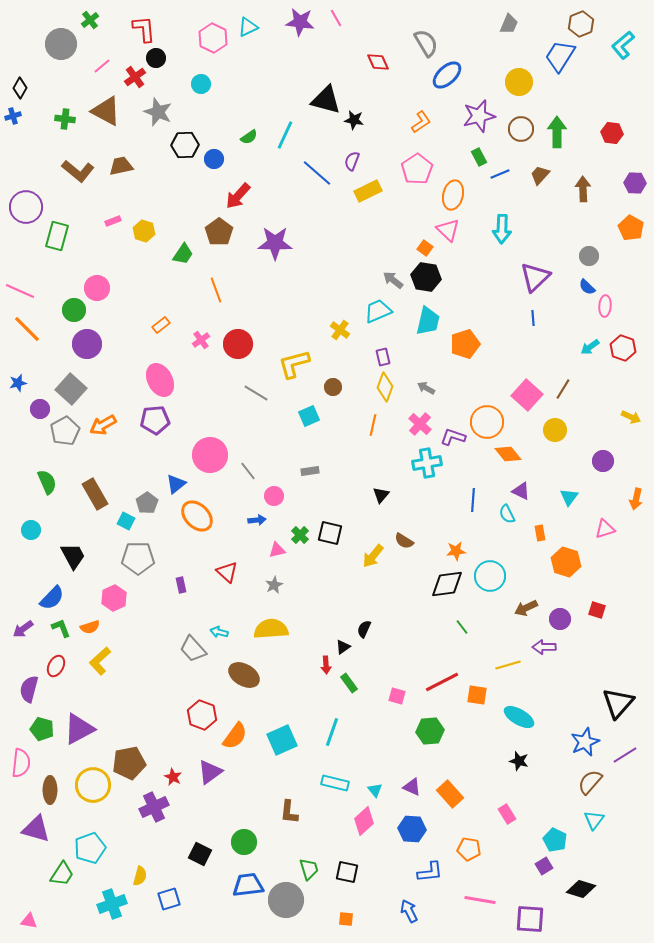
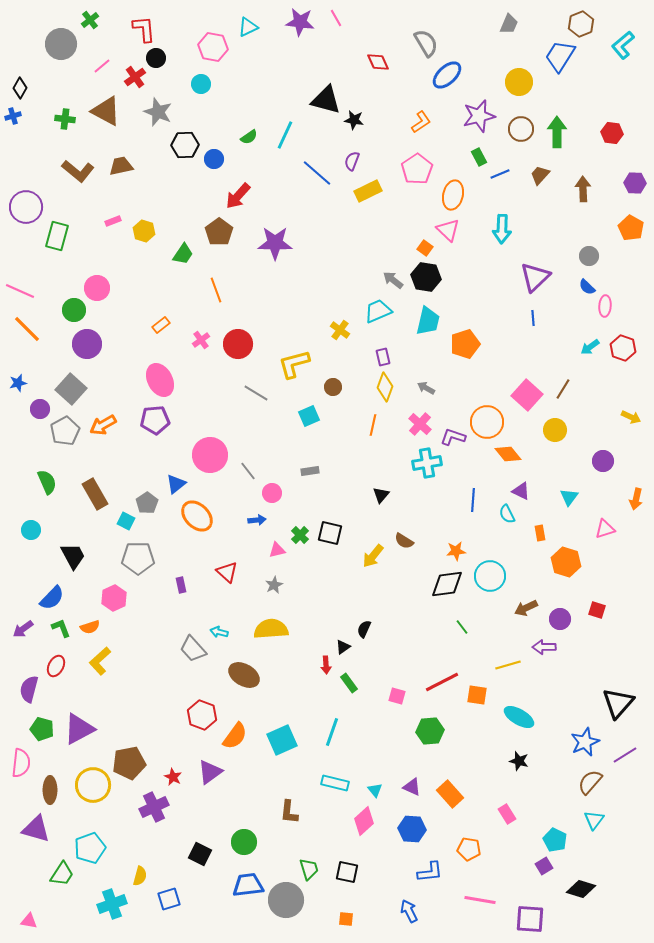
pink hexagon at (213, 38): moved 9 px down; rotated 16 degrees counterclockwise
pink circle at (274, 496): moved 2 px left, 3 px up
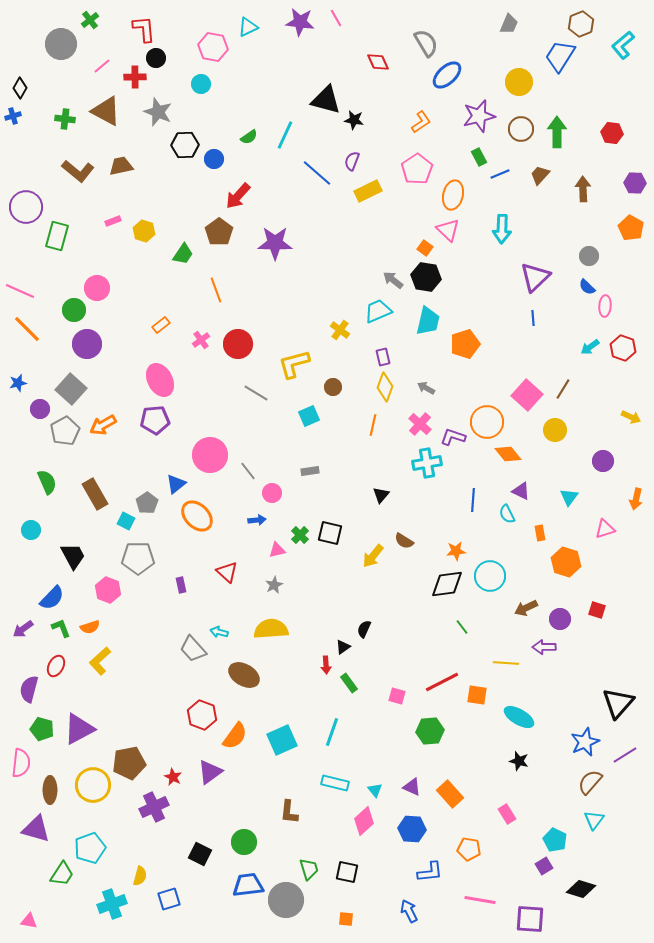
red cross at (135, 77): rotated 35 degrees clockwise
pink hexagon at (114, 598): moved 6 px left, 8 px up; rotated 15 degrees counterclockwise
yellow line at (508, 665): moved 2 px left, 2 px up; rotated 20 degrees clockwise
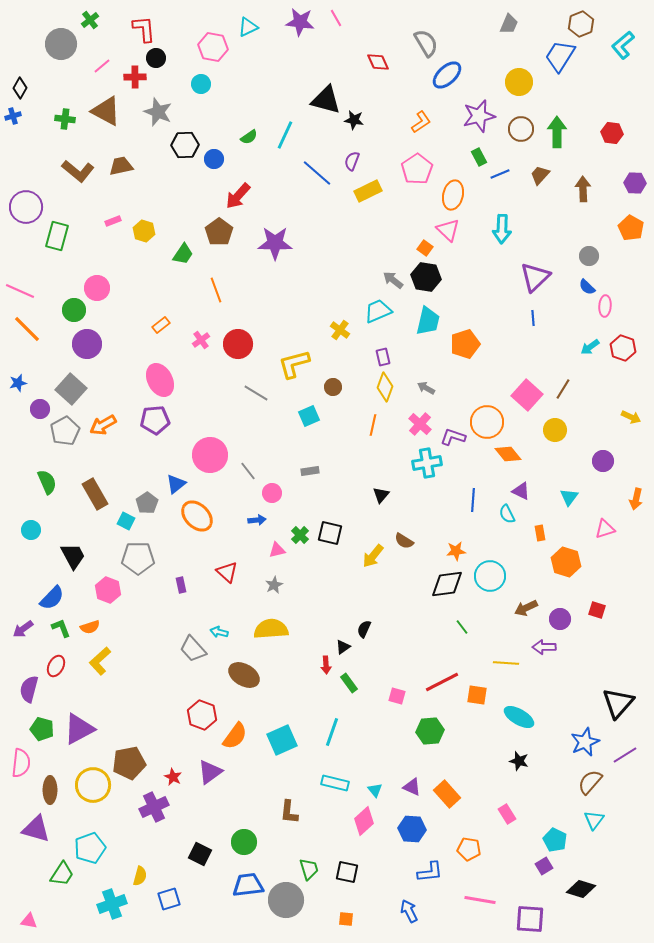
orange rectangle at (450, 794): moved 3 px left
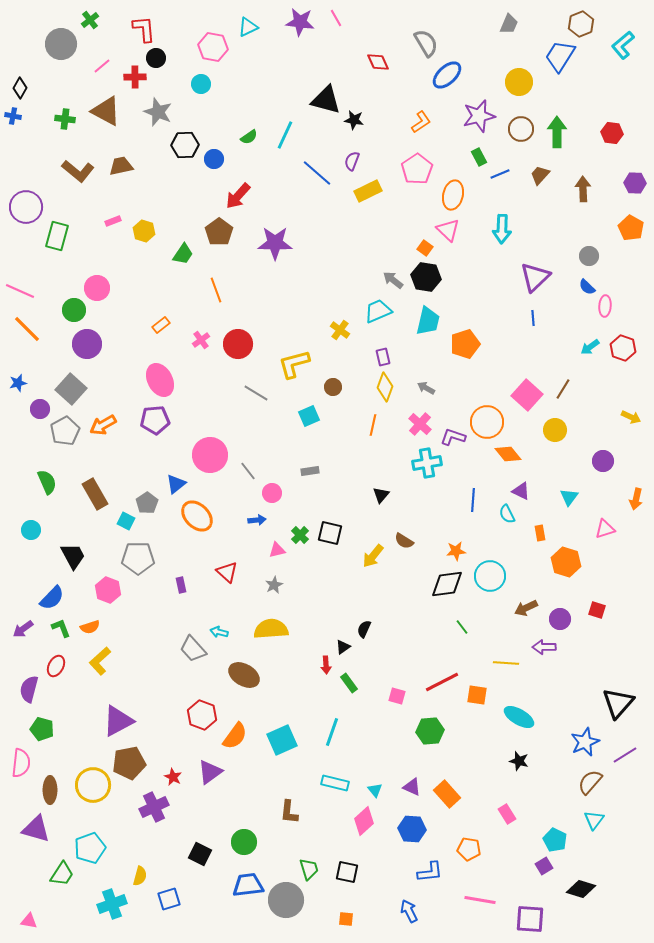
blue cross at (13, 116): rotated 28 degrees clockwise
purple triangle at (79, 729): moved 39 px right, 8 px up
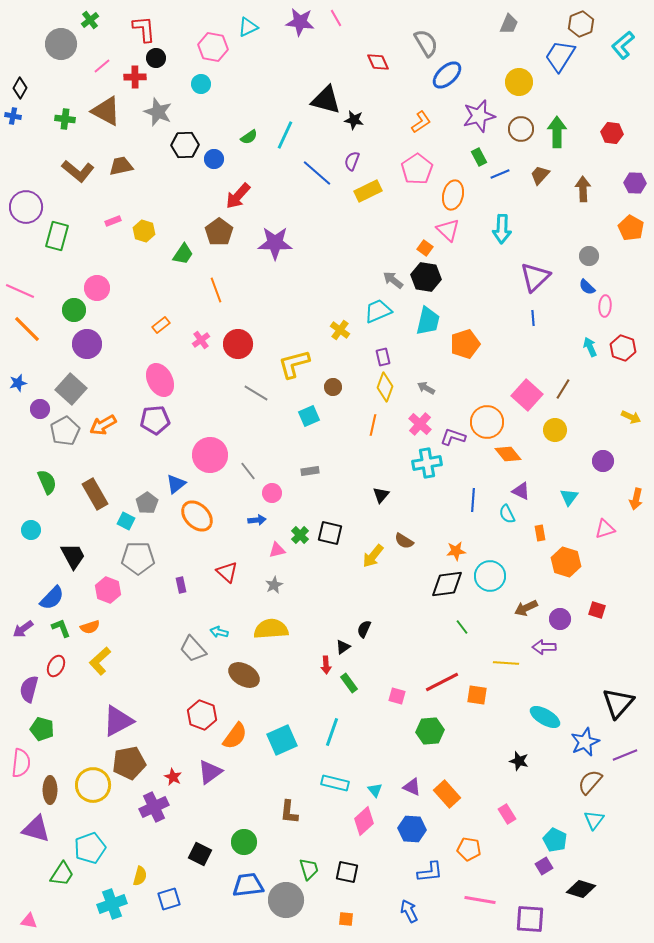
cyan arrow at (590, 347): rotated 102 degrees clockwise
cyan ellipse at (519, 717): moved 26 px right
purple line at (625, 755): rotated 10 degrees clockwise
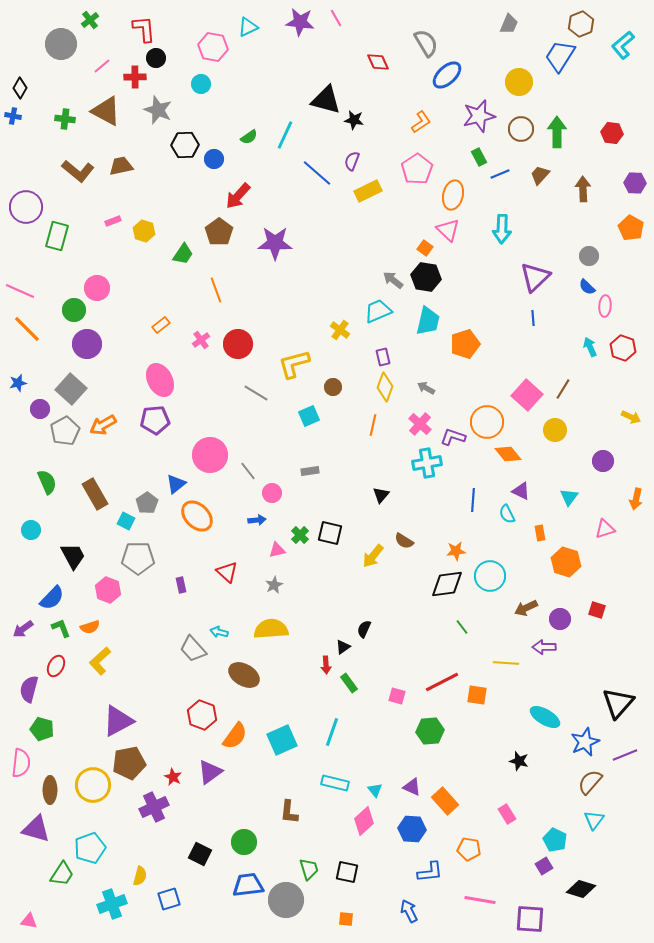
gray star at (158, 112): moved 2 px up
orange rectangle at (447, 794): moved 2 px left, 7 px down
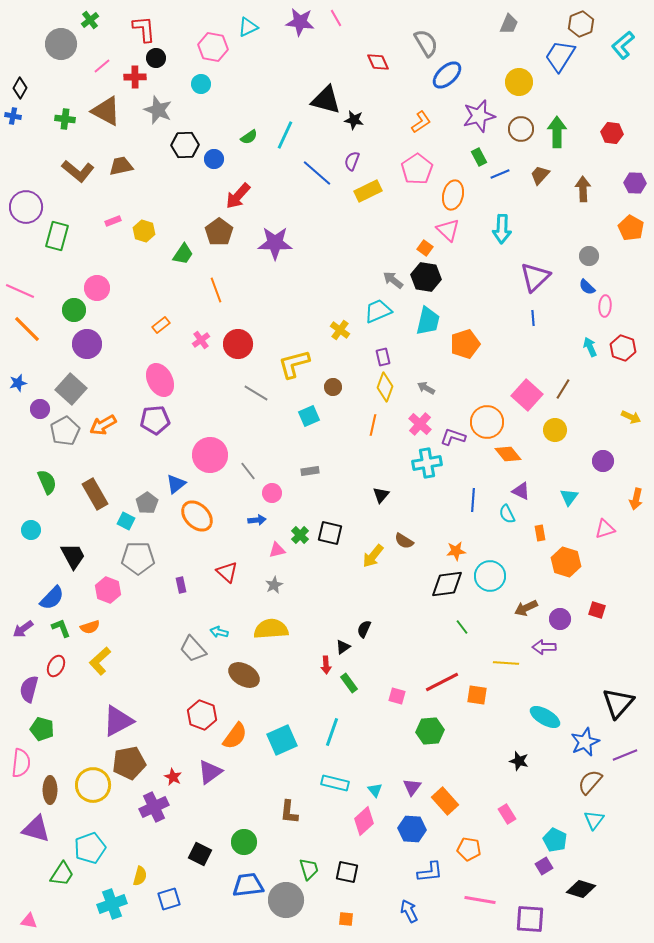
purple triangle at (412, 787): rotated 42 degrees clockwise
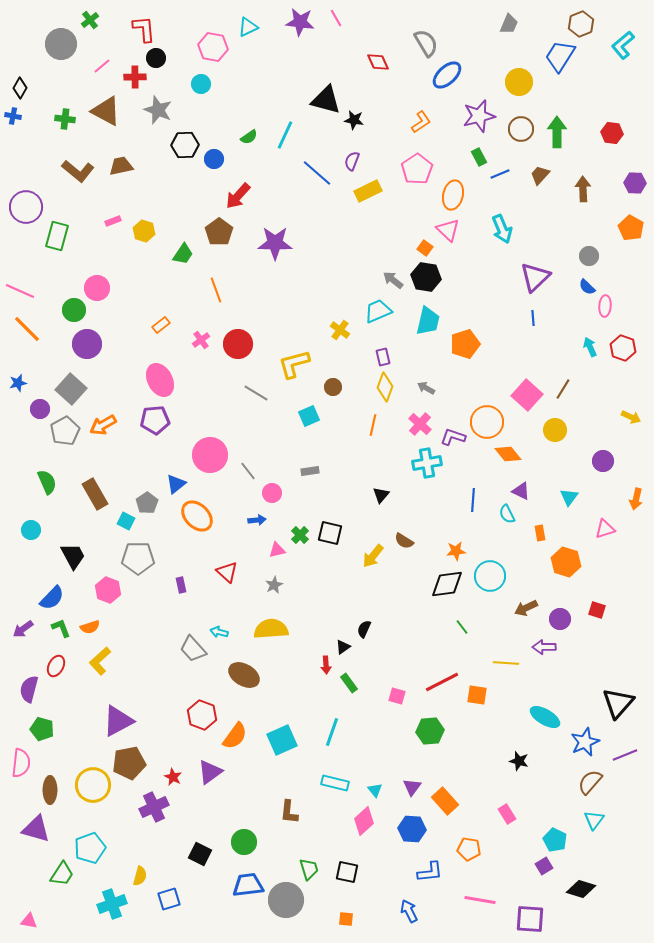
cyan arrow at (502, 229): rotated 24 degrees counterclockwise
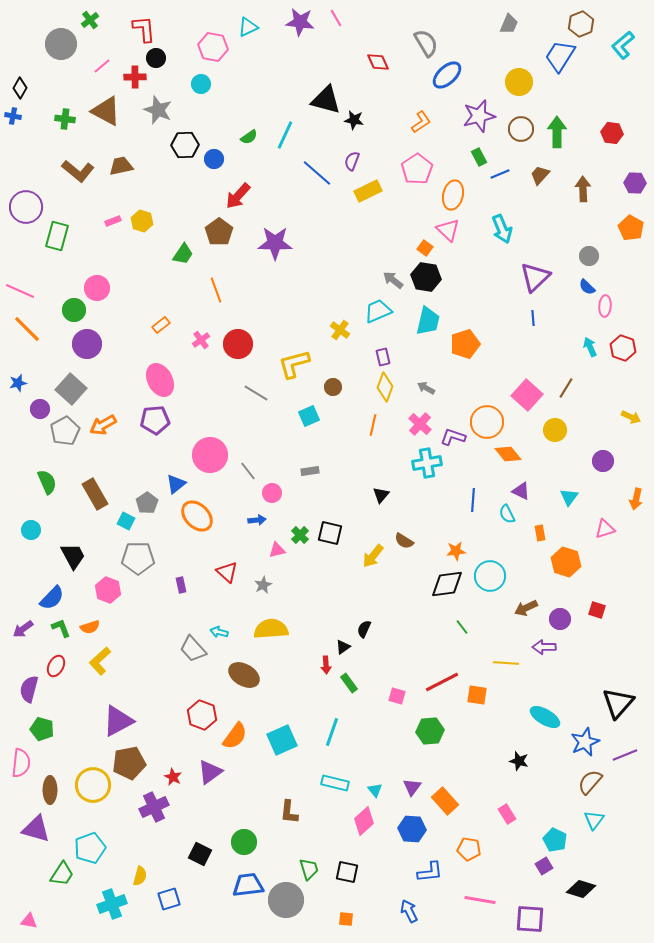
yellow hexagon at (144, 231): moved 2 px left, 10 px up
brown line at (563, 389): moved 3 px right, 1 px up
gray star at (274, 585): moved 11 px left
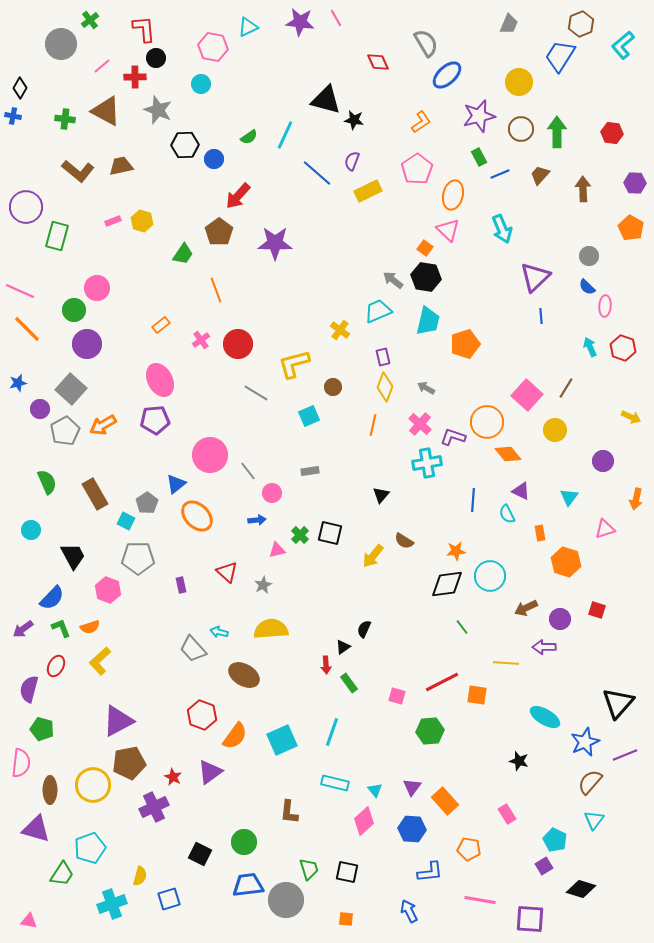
blue line at (533, 318): moved 8 px right, 2 px up
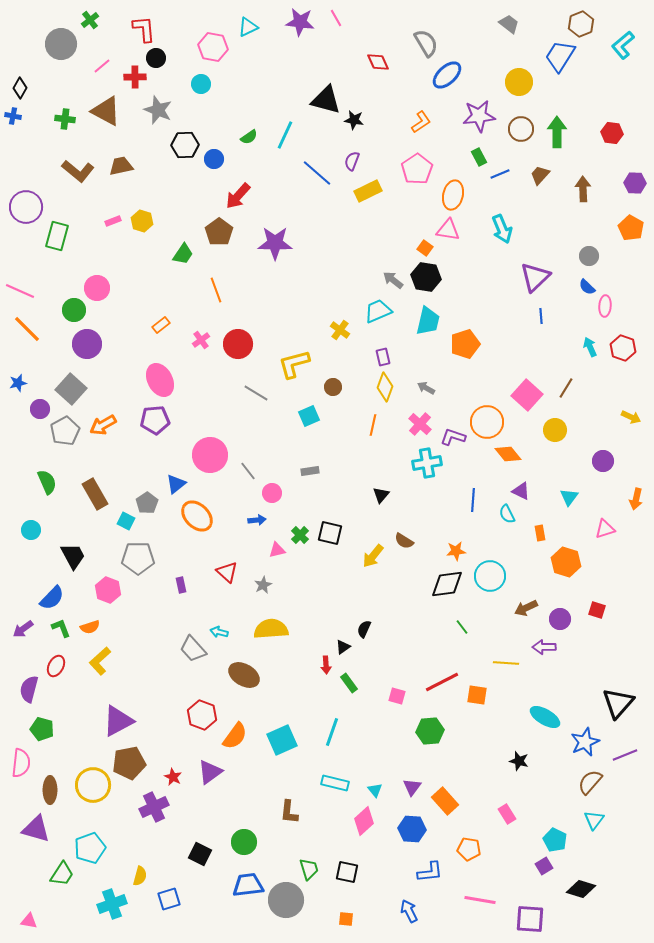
gray trapezoid at (509, 24): rotated 75 degrees counterclockwise
purple star at (479, 116): rotated 8 degrees clockwise
pink triangle at (448, 230): rotated 35 degrees counterclockwise
